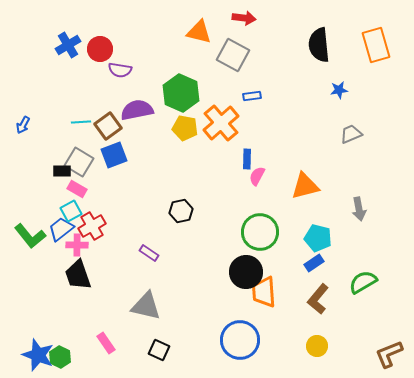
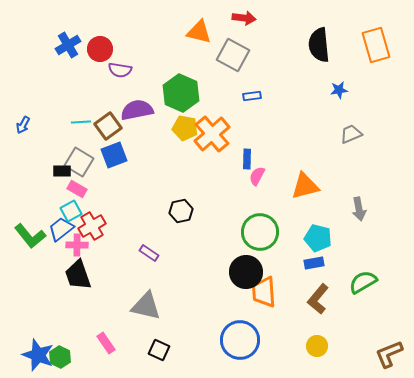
orange cross at (221, 123): moved 9 px left, 11 px down
blue rectangle at (314, 263): rotated 24 degrees clockwise
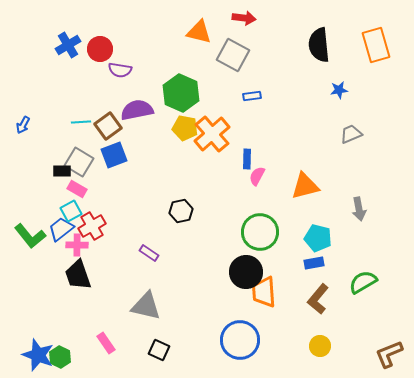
yellow circle at (317, 346): moved 3 px right
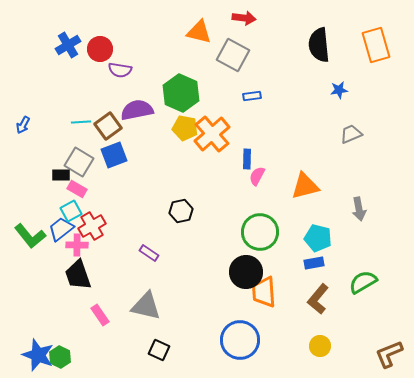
black rectangle at (62, 171): moved 1 px left, 4 px down
pink rectangle at (106, 343): moved 6 px left, 28 px up
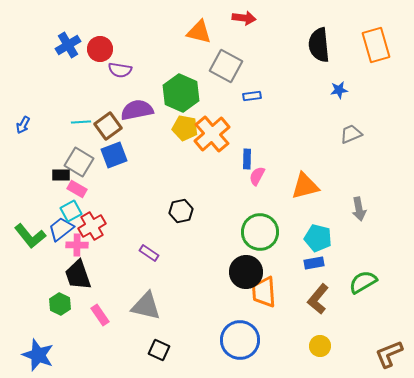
gray square at (233, 55): moved 7 px left, 11 px down
green hexagon at (60, 357): moved 53 px up
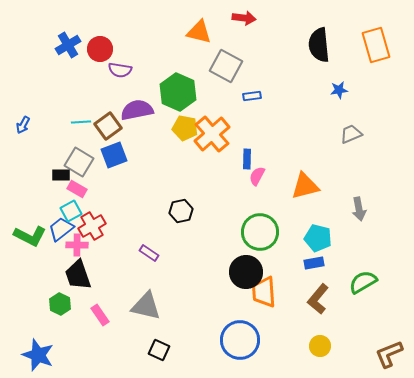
green hexagon at (181, 93): moved 3 px left, 1 px up
green L-shape at (30, 236): rotated 24 degrees counterclockwise
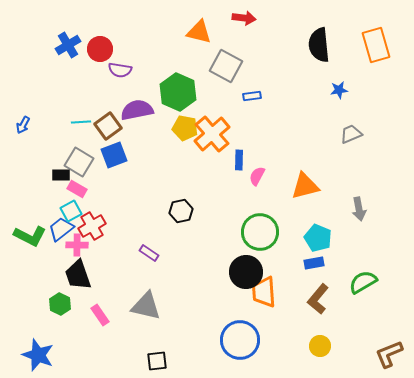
blue rectangle at (247, 159): moved 8 px left, 1 px down
cyan pentagon at (318, 238): rotated 8 degrees clockwise
black square at (159, 350): moved 2 px left, 11 px down; rotated 30 degrees counterclockwise
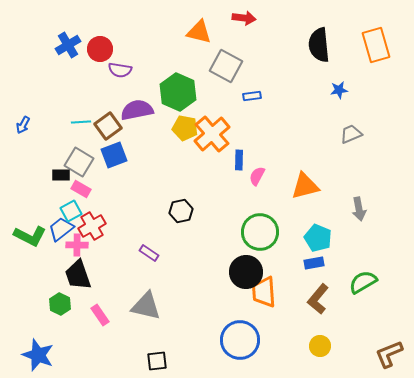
pink rectangle at (77, 189): moved 4 px right
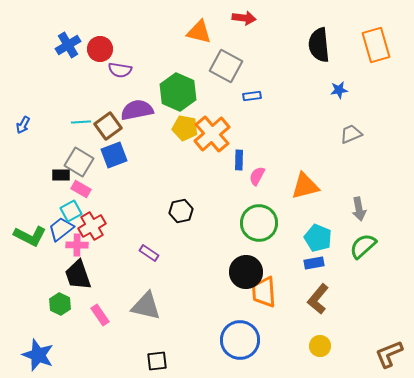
green circle at (260, 232): moved 1 px left, 9 px up
green semicircle at (363, 282): moved 36 px up; rotated 12 degrees counterclockwise
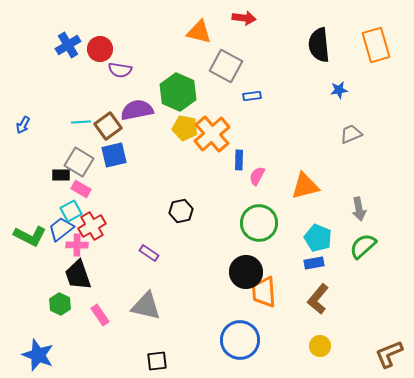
blue square at (114, 155): rotated 8 degrees clockwise
